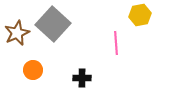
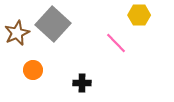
yellow hexagon: moved 1 px left; rotated 10 degrees clockwise
pink line: rotated 40 degrees counterclockwise
black cross: moved 5 px down
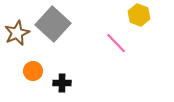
yellow hexagon: rotated 20 degrees clockwise
orange circle: moved 1 px down
black cross: moved 20 px left
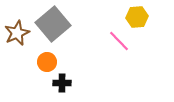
yellow hexagon: moved 2 px left, 2 px down; rotated 25 degrees counterclockwise
gray square: rotated 8 degrees clockwise
pink line: moved 3 px right, 2 px up
orange circle: moved 14 px right, 9 px up
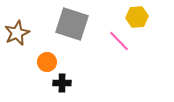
gray square: moved 19 px right; rotated 32 degrees counterclockwise
